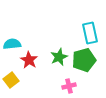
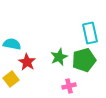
cyan semicircle: rotated 18 degrees clockwise
red star: moved 2 px left, 2 px down
yellow square: moved 1 px up
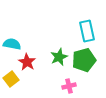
cyan rectangle: moved 3 px left, 2 px up
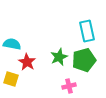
yellow square: rotated 35 degrees counterclockwise
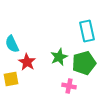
cyan semicircle: rotated 126 degrees counterclockwise
green pentagon: moved 3 px down
yellow square: rotated 28 degrees counterclockwise
pink cross: rotated 24 degrees clockwise
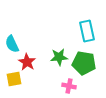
green star: rotated 18 degrees clockwise
green pentagon: rotated 25 degrees clockwise
yellow square: moved 3 px right
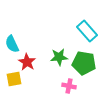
cyan rectangle: rotated 30 degrees counterclockwise
